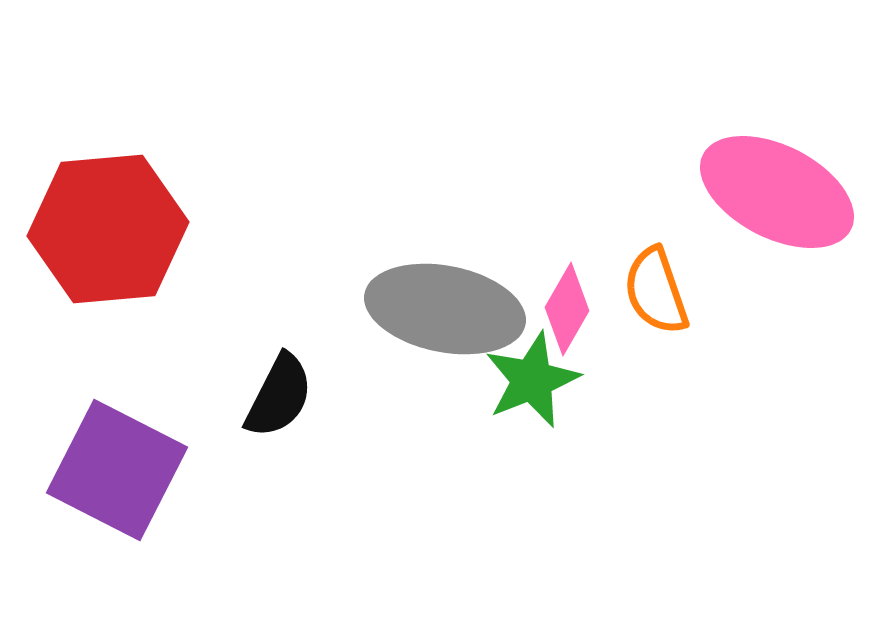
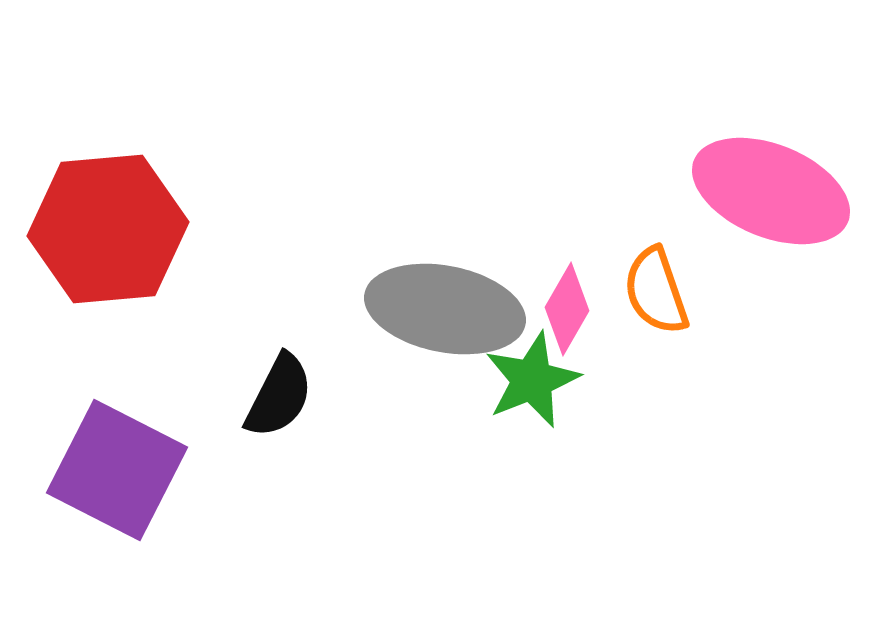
pink ellipse: moved 6 px left, 1 px up; rotated 5 degrees counterclockwise
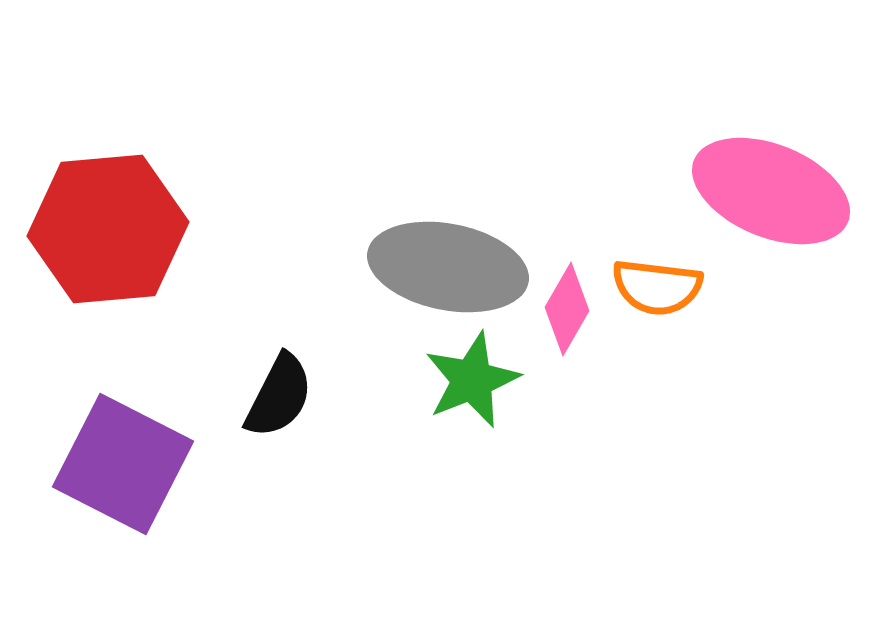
orange semicircle: moved 1 px right, 4 px up; rotated 64 degrees counterclockwise
gray ellipse: moved 3 px right, 42 px up
green star: moved 60 px left
purple square: moved 6 px right, 6 px up
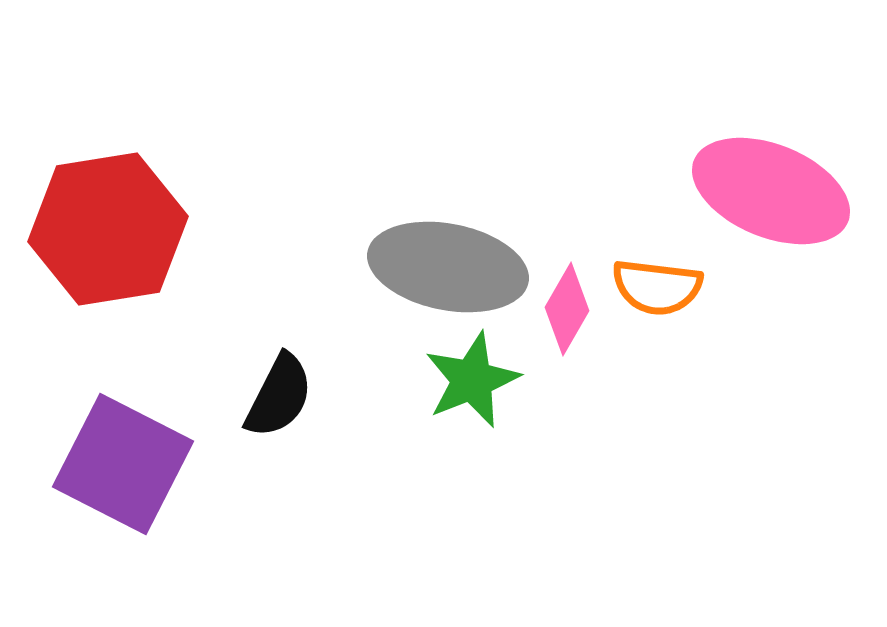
red hexagon: rotated 4 degrees counterclockwise
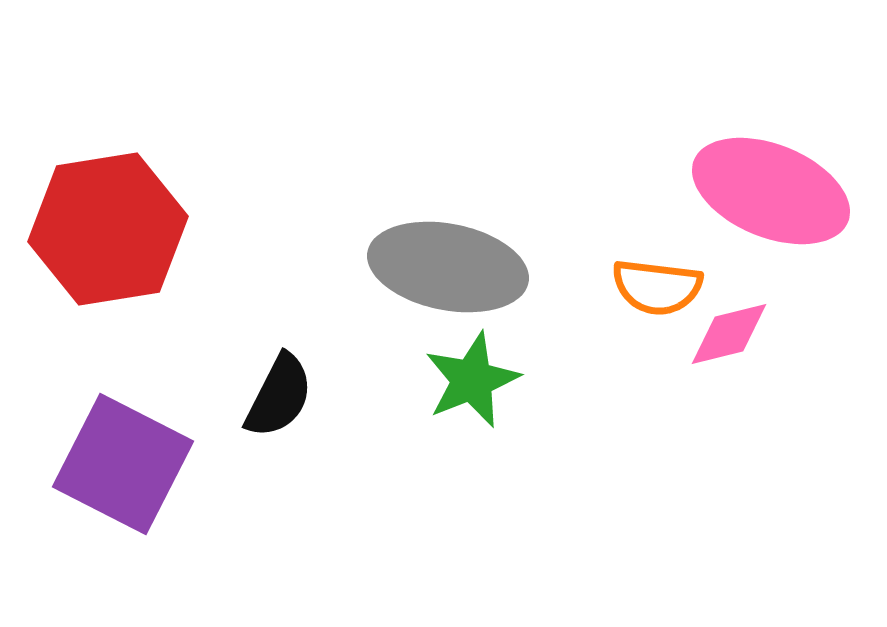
pink diamond: moved 162 px right, 25 px down; rotated 46 degrees clockwise
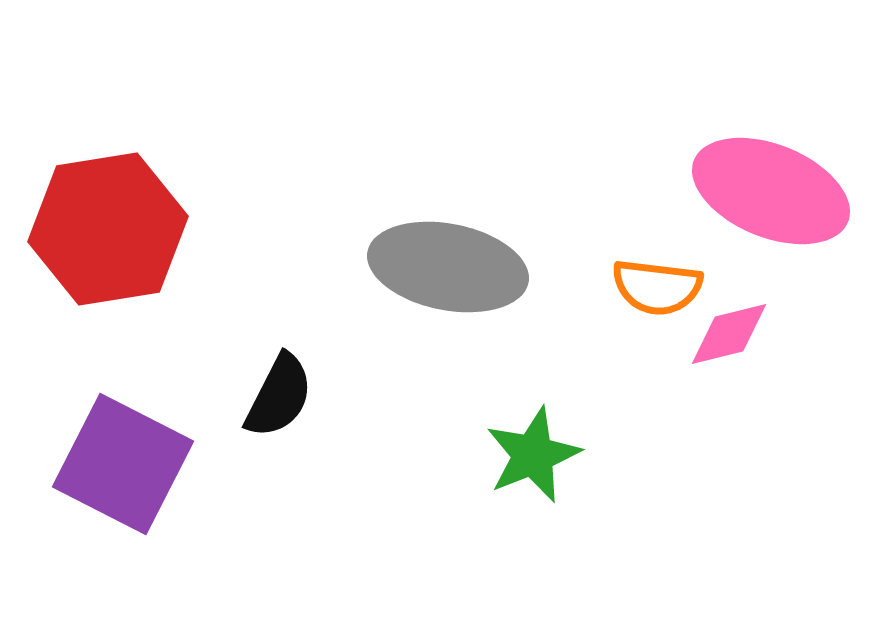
green star: moved 61 px right, 75 px down
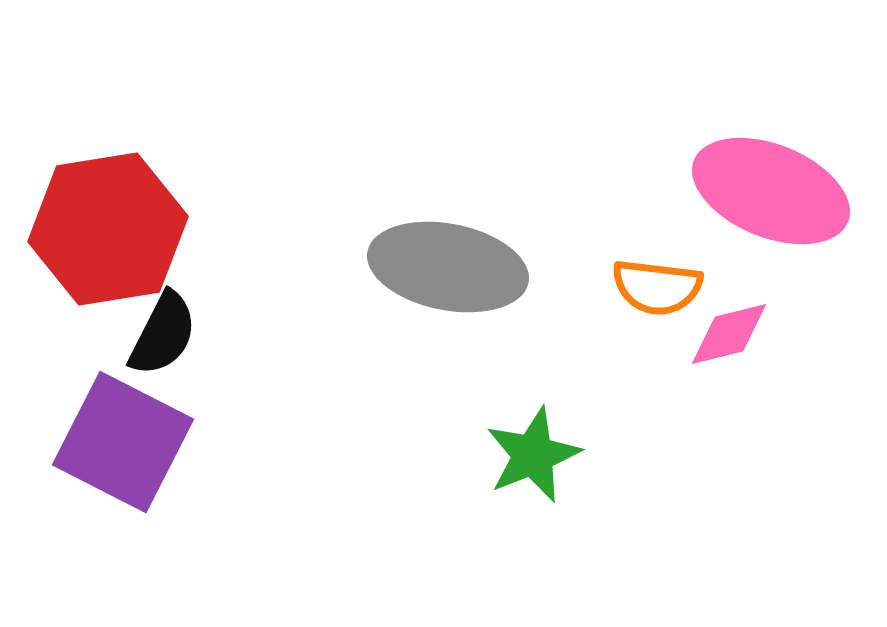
black semicircle: moved 116 px left, 62 px up
purple square: moved 22 px up
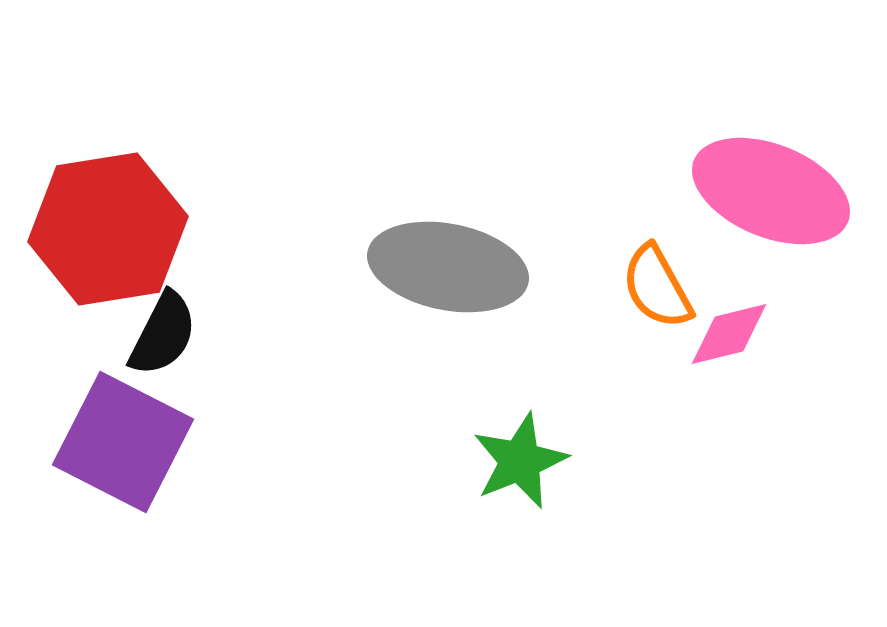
orange semicircle: rotated 54 degrees clockwise
green star: moved 13 px left, 6 px down
